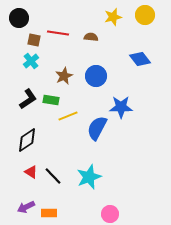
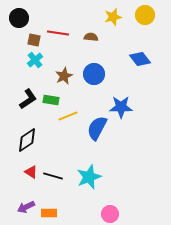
cyan cross: moved 4 px right, 1 px up
blue circle: moved 2 px left, 2 px up
black line: rotated 30 degrees counterclockwise
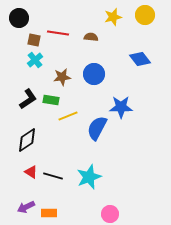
brown star: moved 2 px left, 1 px down; rotated 18 degrees clockwise
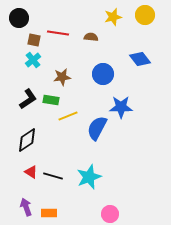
cyan cross: moved 2 px left
blue circle: moved 9 px right
purple arrow: rotated 96 degrees clockwise
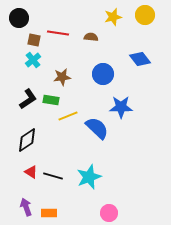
blue semicircle: rotated 105 degrees clockwise
pink circle: moved 1 px left, 1 px up
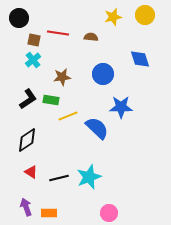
blue diamond: rotated 20 degrees clockwise
black line: moved 6 px right, 2 px down; rotated 30 degrees counterclockwise
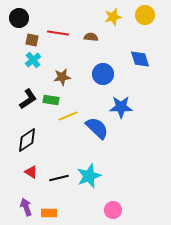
brown square: moved 2 px left
cyan star: moved 1 px up
pink circle: moved 4 px right, 3 px up
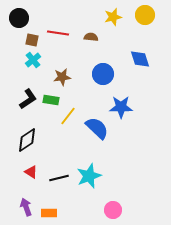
yellow line: rotated 30 degrees counterclockwise
